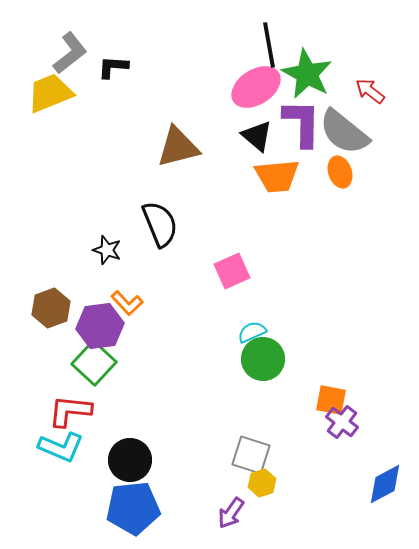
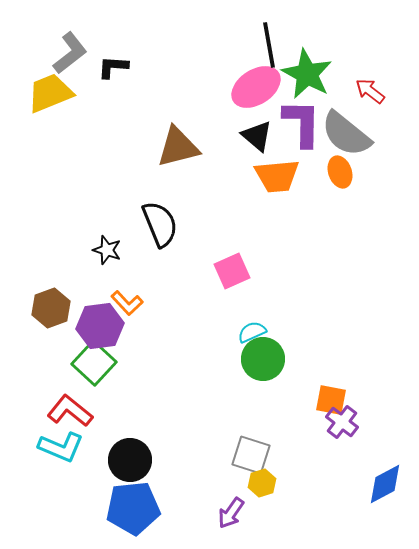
gray semicircle: moved 2 px right, 2 px down
red L-shape: rotated 33 degrees clockwise
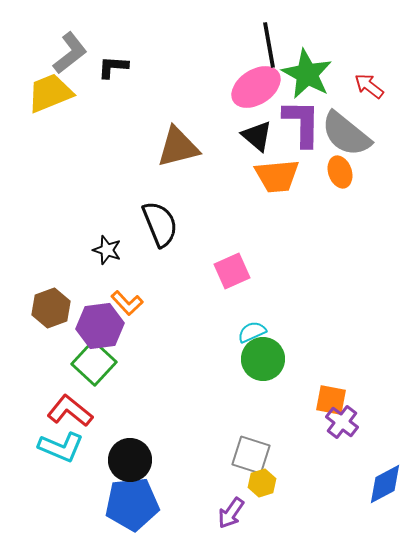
red arrow: moved 1 px left, 5 px up
blue pentagon: moved 1 px left, 4 px up
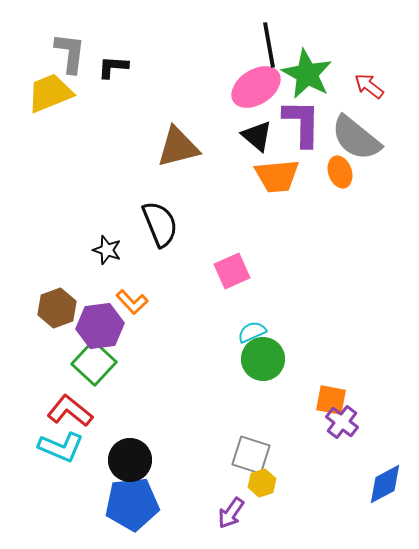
gray L-shape: rotated 45 degrees counterclockwise
gray semicircle: moved 10 px right, 4 px down
orange L-shape: moved 5 px right, 1 px up
brown hexagon: moved 6 px right
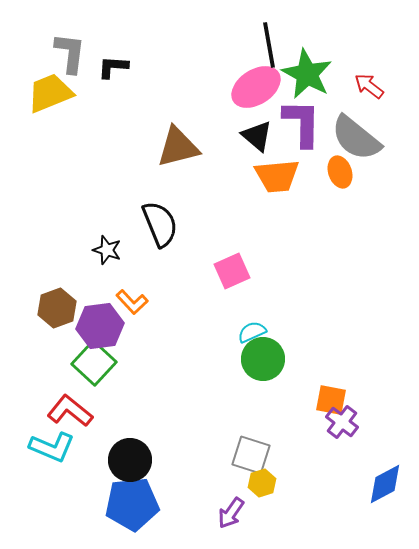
cyan L-shape: moved 9 px left
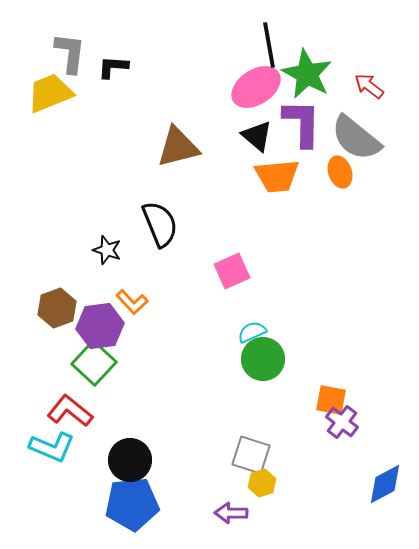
purple arrow: rotated 56 degrees clockwise
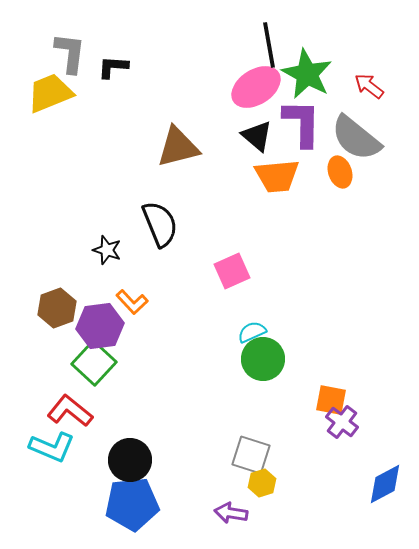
purple arrow: rotated 8 degrees clockwise
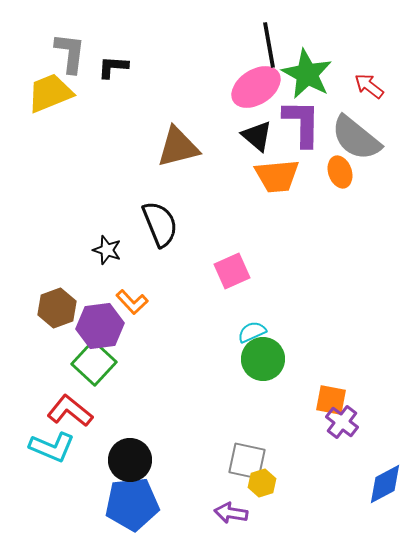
gray square: moved 4 px left, 6 px down; rotated 6 degrees counterclockwise
